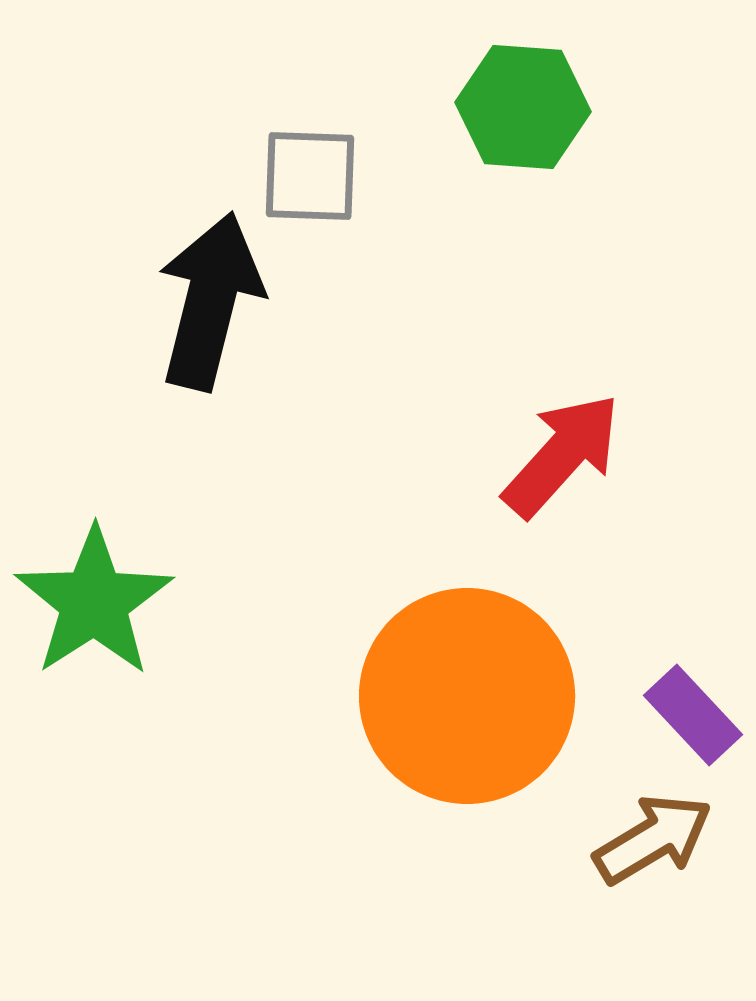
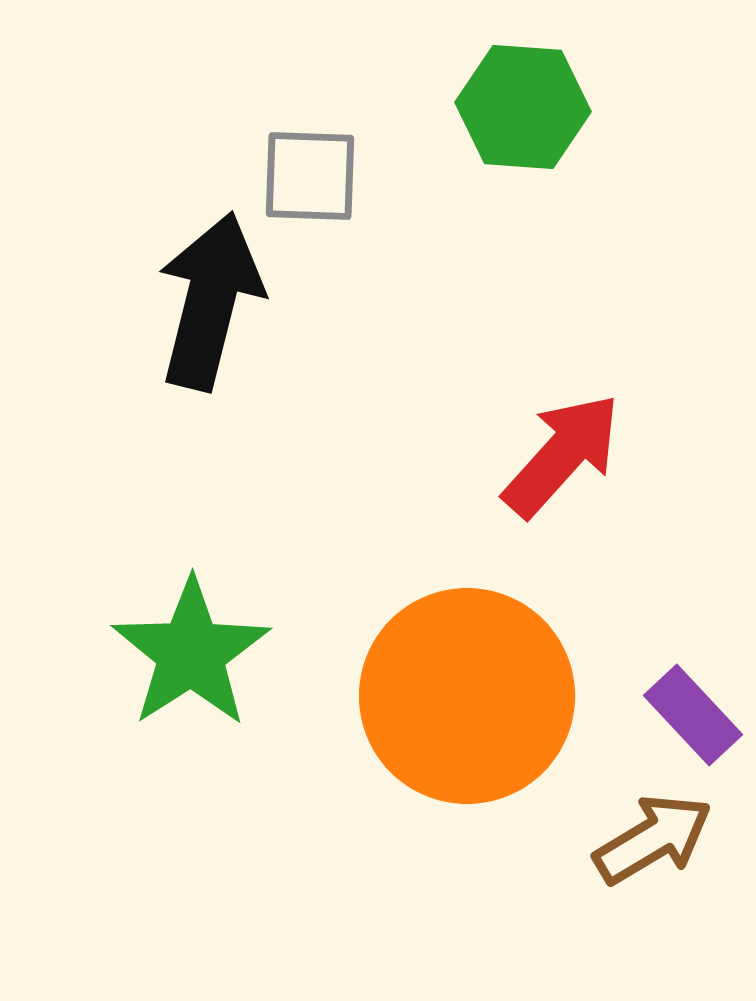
green star: moved 97 px right, 51 px down
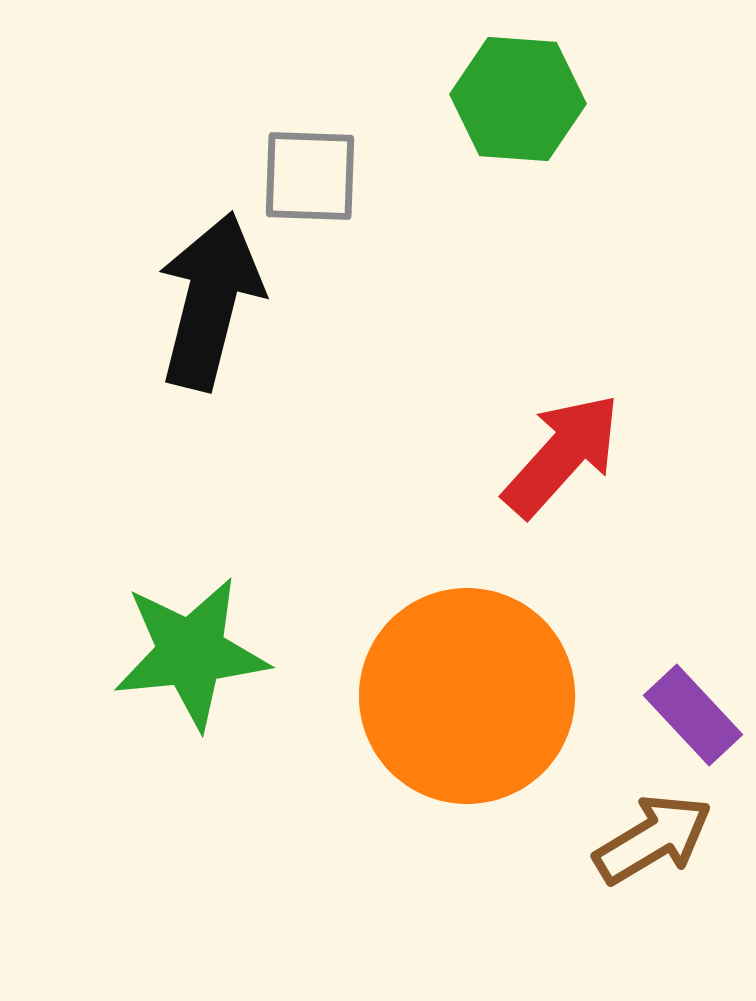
green hexagon: moved 5 px left, 8 px up
green star: rotated 27 degrees clockwise
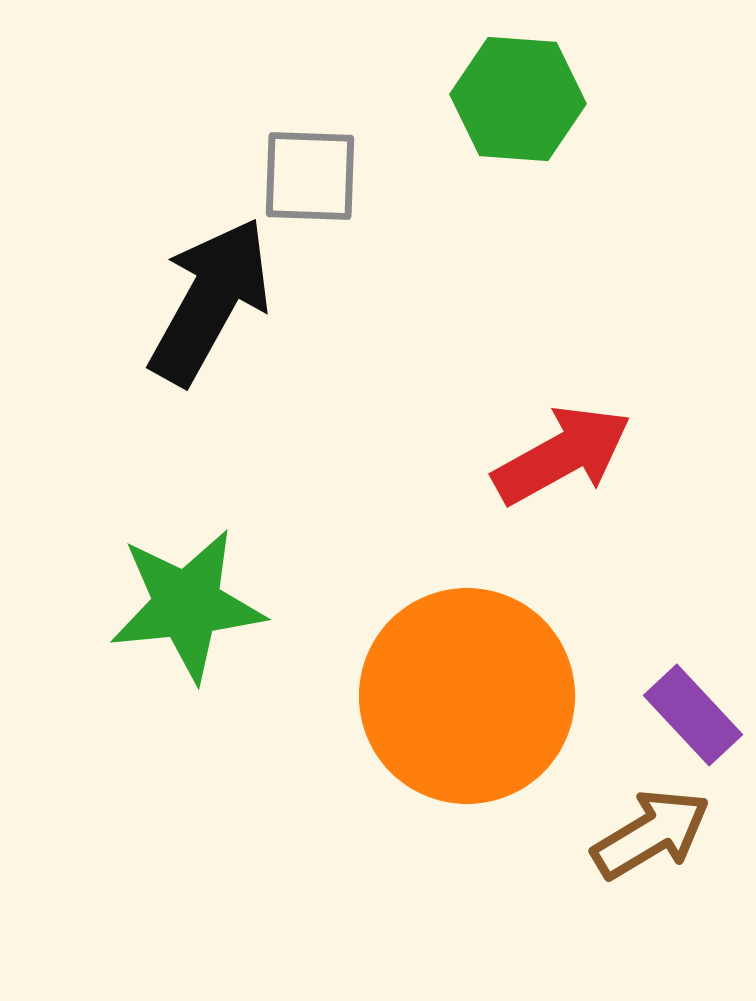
black arrow: rotated 15 degrees clockwise
red arrow: rotated 19 degrees clockwise
green star: moved 4 px left, 48 px up
brown arrow: moved 2 px left, 5 px up
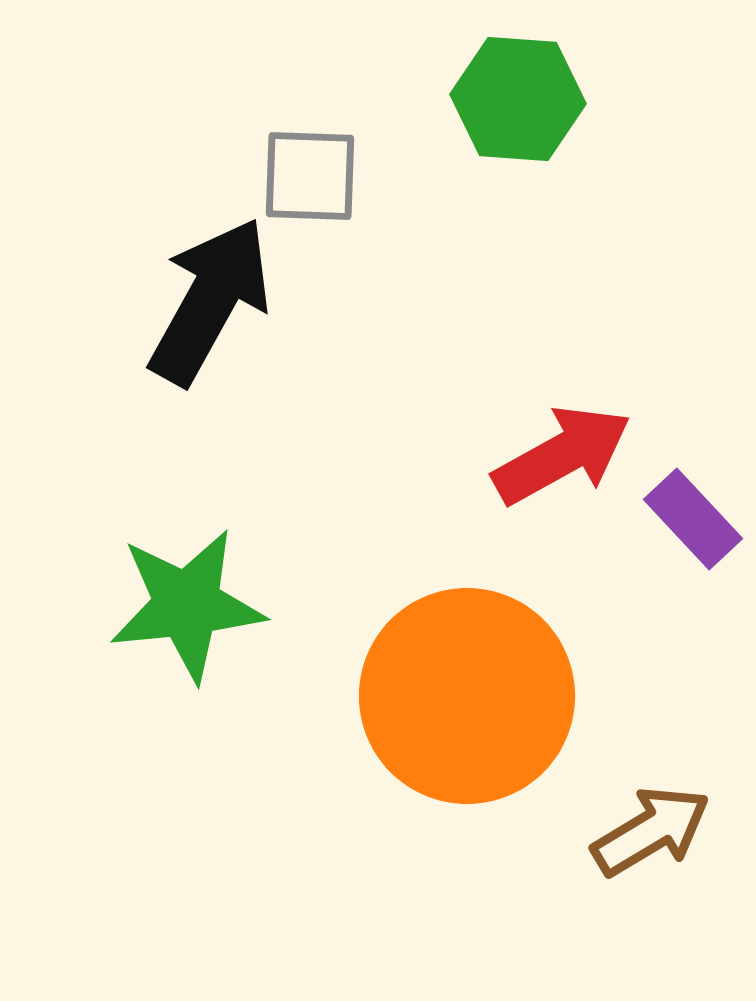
purple rectangle: moved 196 px up
brown arrow: moved 3 px up
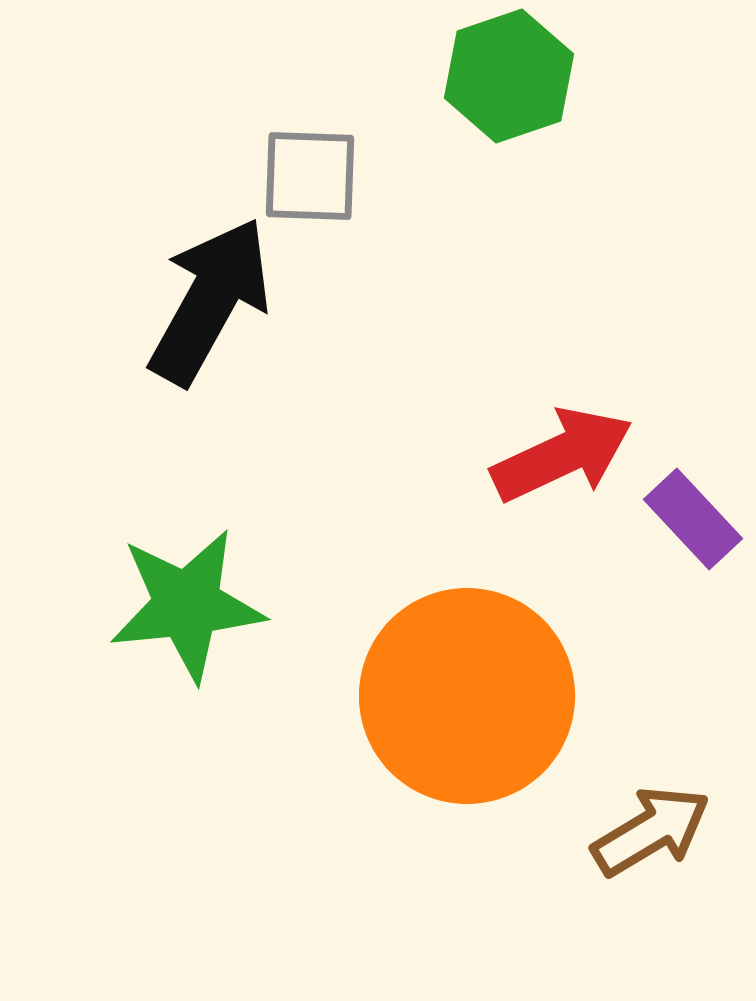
green hexagon: moved 9 px left, 23 px up; rotated 23 degrees counterclockwise
red arrow: rotated 4 degrees clockwise
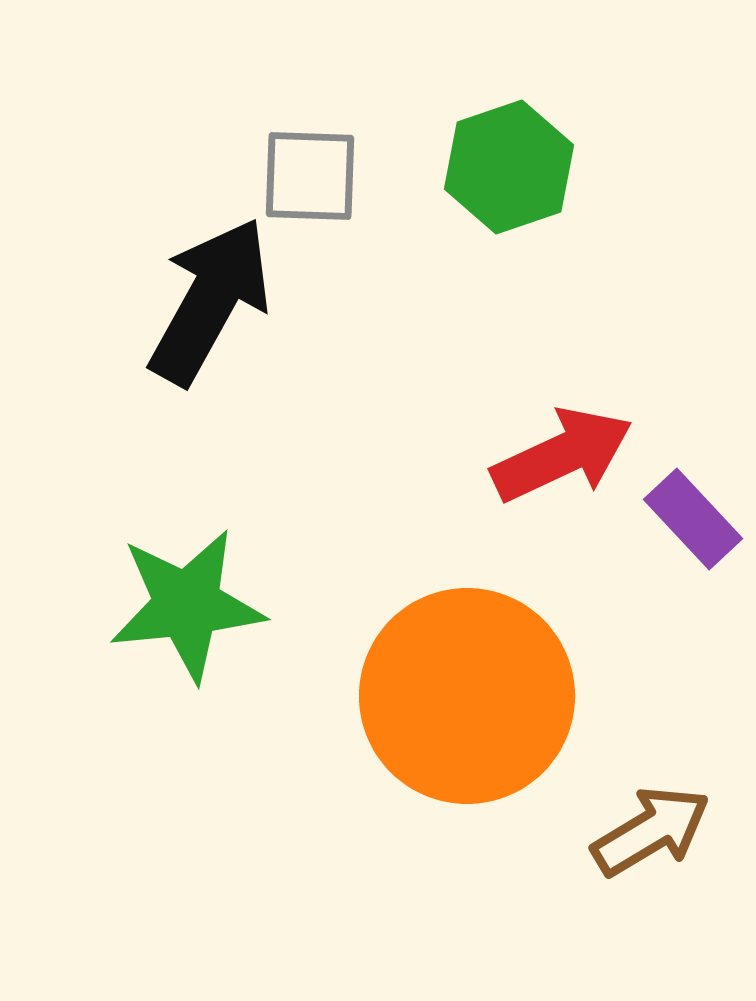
green hexagon: moved 91 px down
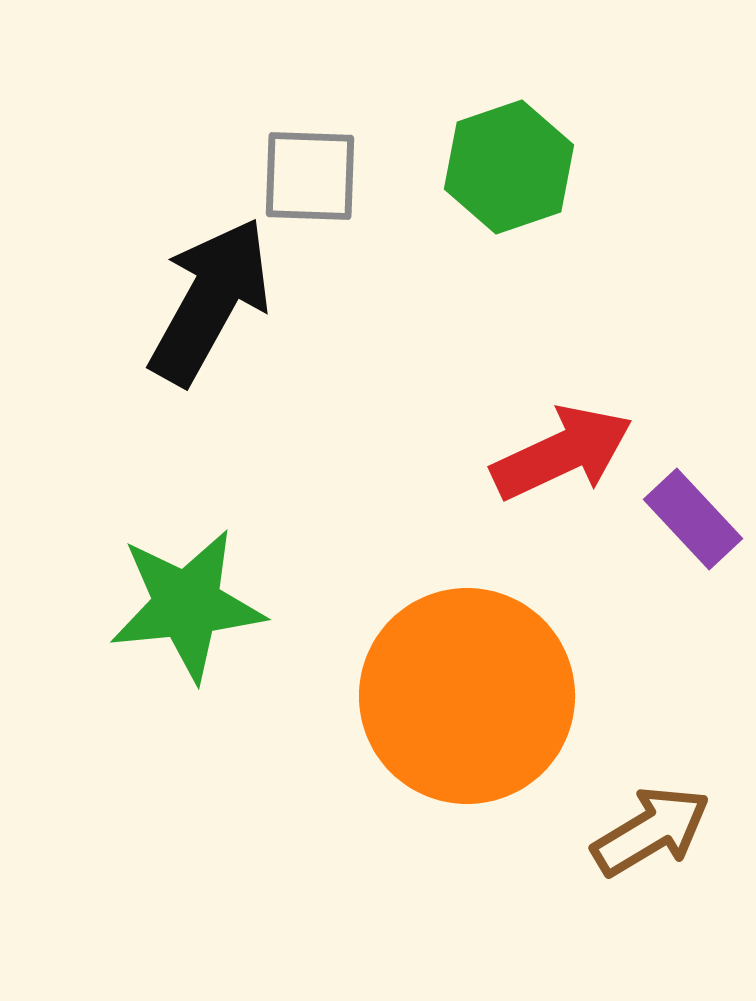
red arrow: moved 2 px up
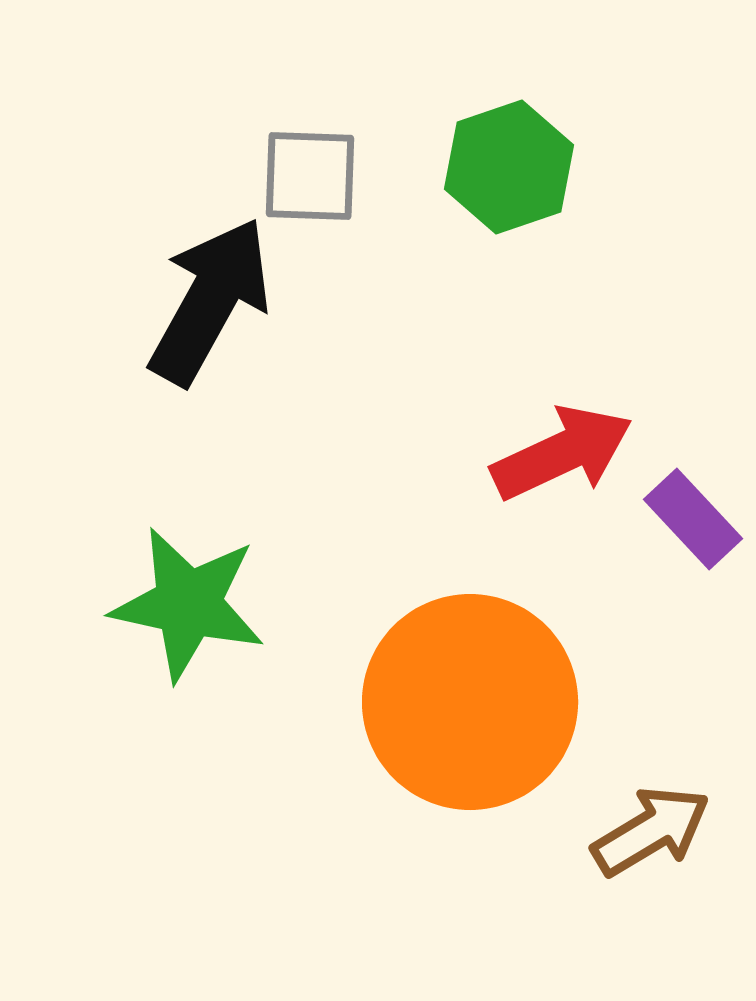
green star: moved 1 px right, 1 px up; rotated 18 degrees clockwise
orange circle: moved 3 px right, 6 px down
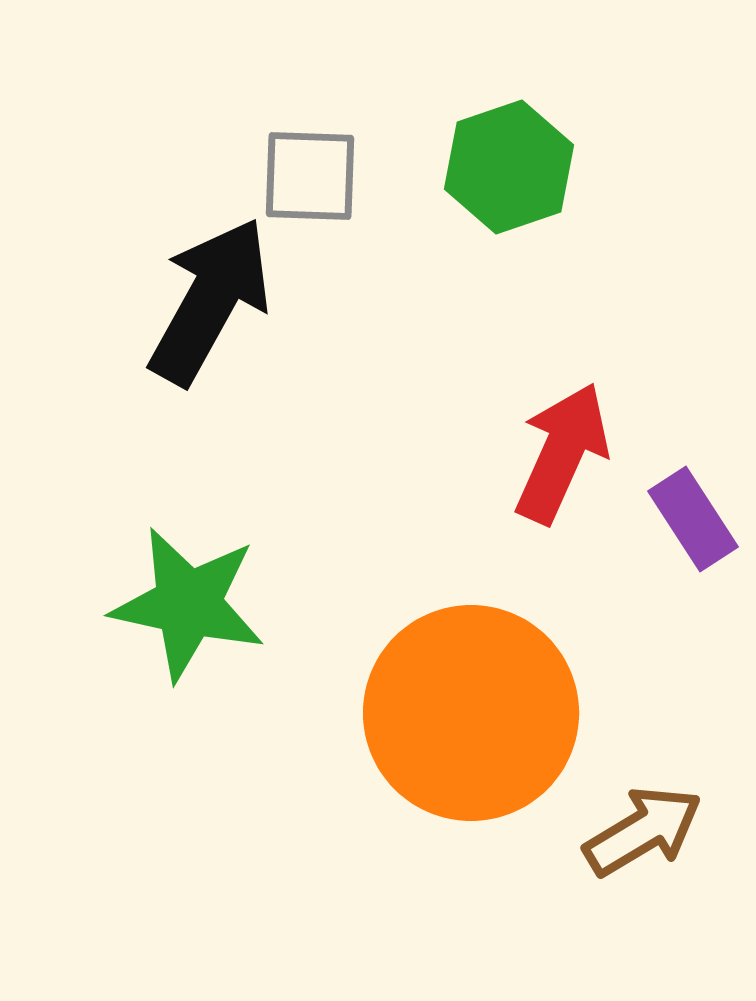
red arrow: rotated 41 degrees counterclockwise
purple rectangle: rotated 10 degrees clockwise
orange circle: moved 1 px right, 11 px down
brown arrow: moved 8 px left
